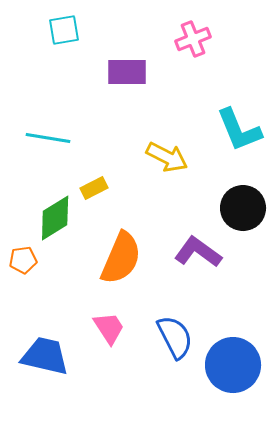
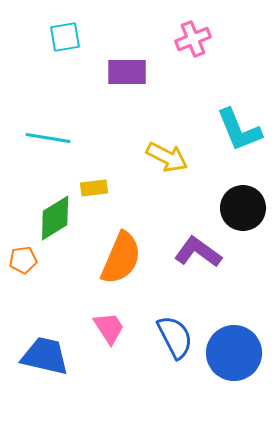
cyan square: moved 1 px right, 7 px down
yellow rectangle: rotated 20 degrees clockwise
blue circle: moved 1 px right, 12 px up
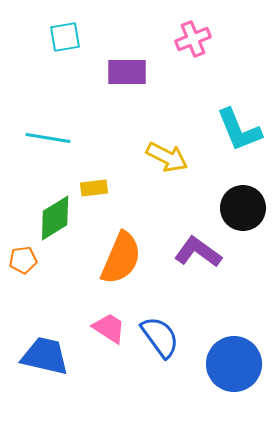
pink trapezoid: rotated 24 degrees counterclockwise
blue semicircle: moved 15 px left; rotated 9 degrees counterclockwise
blue circle: moved 11 px down
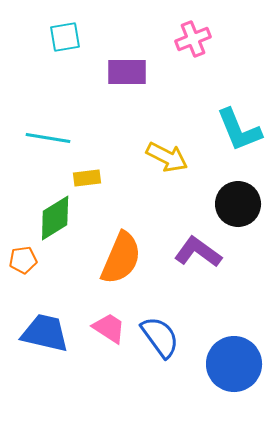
yellow rectangle: moved 7 px left, 10 px up
black circle: moved 5 px left, 4 px up
blue trapezoid: moved 23 px up
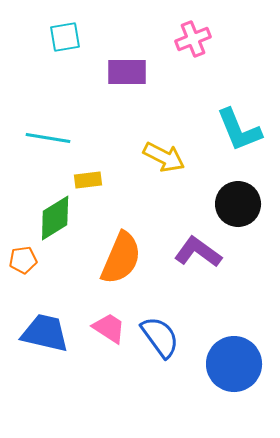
yellow arrow: moved 3 px left
yellow rectangle: moved 1 px right, 2 px down
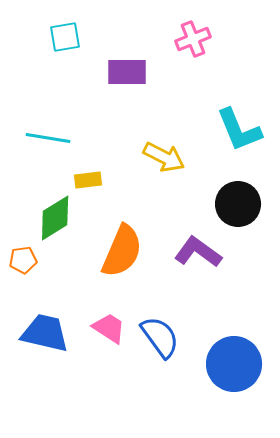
orange semicircle: moved 1 px right, 7 px up
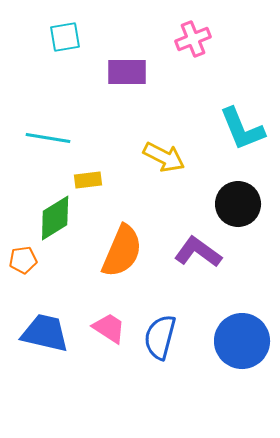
cyan L-shape: moved 3 px right, 1 px up
blue semicircle: rotated 129 degrees counterclockwise
blue circle: moved 8 px right, 23 px up
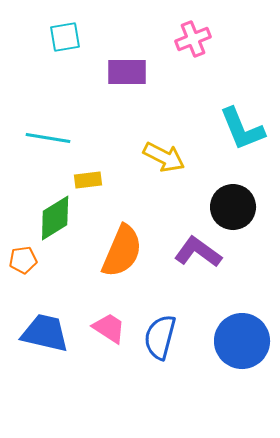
black circle: moved 5 px left, 3 px down
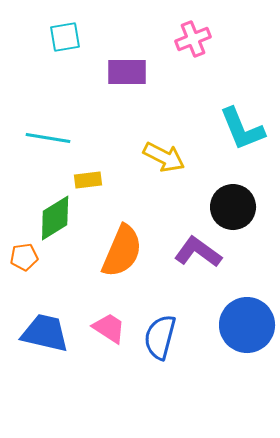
orange pentagon: moved 1 px right, 3 px up
blue circle: moved 5 px right, 16 px up
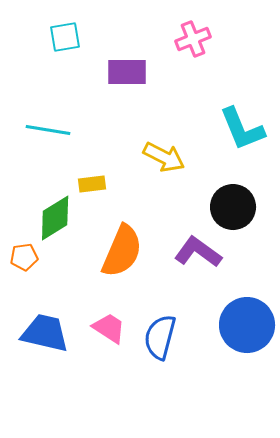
cyan line: moved 8 px up
yellow rectangle: moved 4 px right, 4 px down
